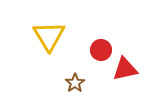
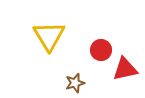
brown star: rotated 18 degrees clockwise
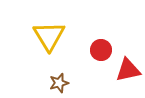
red triangle: moved 3 px right, 1 px down
brown star: moved 16 px left
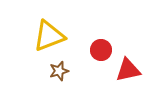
yellow triangle: rotated 40 degrees clockwise
brown star: moved 12 px up
